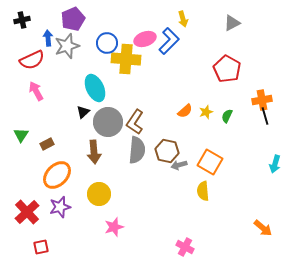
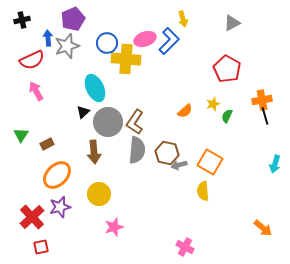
yellow star: moved 7 px right, 8 px up
brown hexagon: moved 2 px down
red cross: moved 5 px right, 5 px down
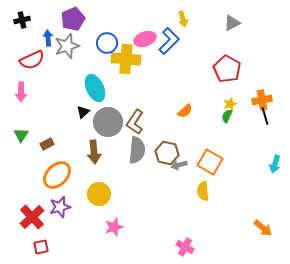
pink arrow: moved 15 px left, 1 px down; rotated 150 degrees counterclockwise
yellow star: moved 17 px right
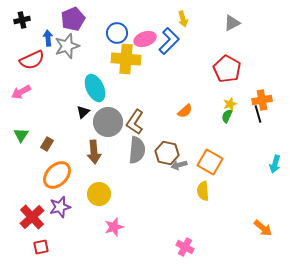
blue circle: moved 10 px right, 10 px up
pink arrow: rotated 60 degrees clockwise
black line: moved 7 px left, 2 px up
brown rectangle: rotated 32 degrees counterclockwise
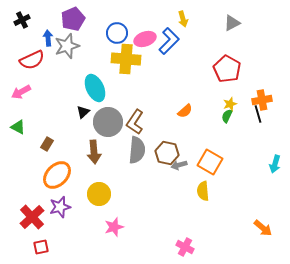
black cross: rotated 14 degrees counterclockwise
green triangle: moved 3 px left, 8 px up; rotated 35 degrees counterclockwise
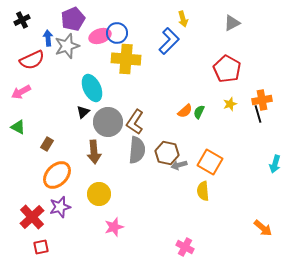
pink ellipse: moved 45 px left, 3 px up
cyan ellipse: moved 3 px left
green semicircle: moved 28 px left, 4 px up
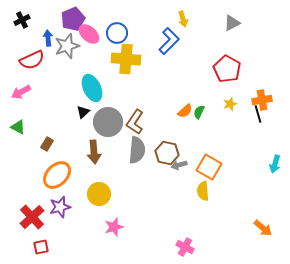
pink ellipse: moved 11 px left, 2 px up; rotated 60 degrees clockwise
orange square: moved 1 px left, 5 px down
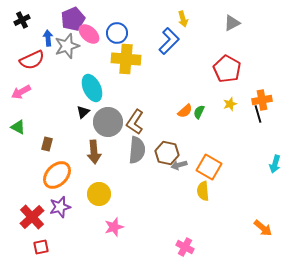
brown rectangle: rotated 16 degrees counterclockwise
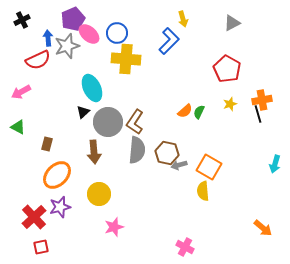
red semicircle: moved 6 px right
red cross: moved 2 px right
